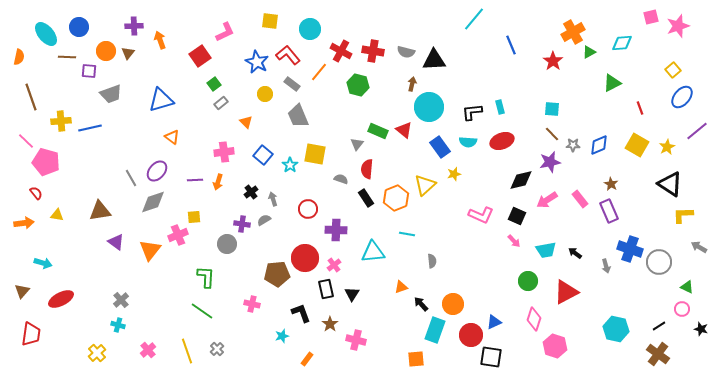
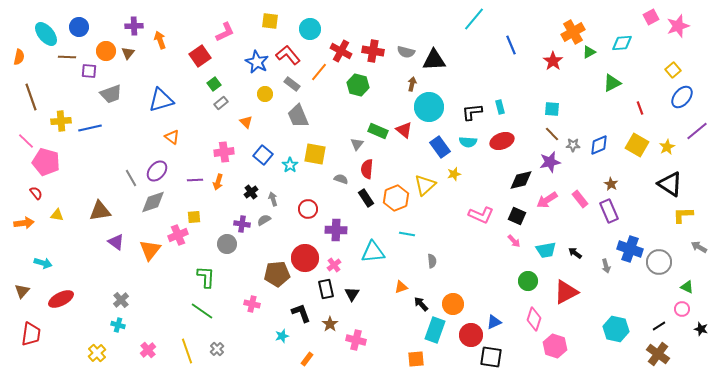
pink square at (651, 17): rotated 14 degrees counterclockwise
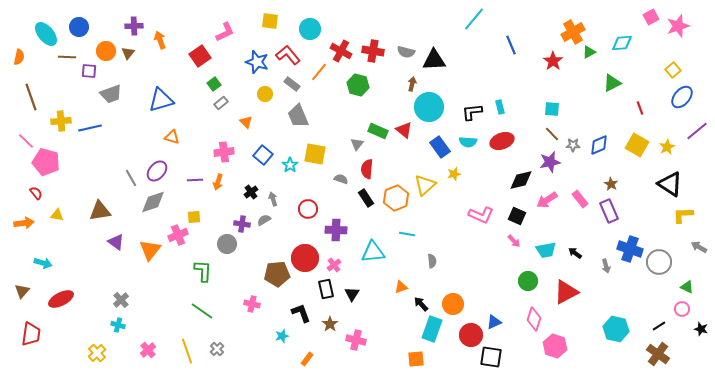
blue star at (257, 62): rotated 10 degrees counterclockwise
orange triangle at (172, 137): rotated 21 degrees counterclockwise
green L-shape at (206, 277): moved 3 px left, 6 px up
cyan rectangle at (435, 330): moved 3 px left, 1 px up
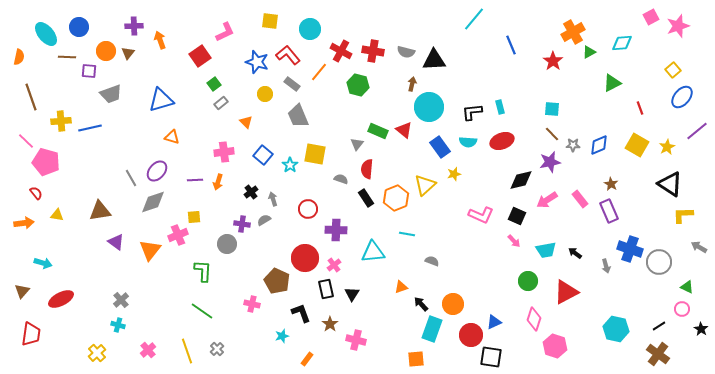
gray semicircle at (432, 261): rotated 64 degrees counterclockwise
brown pentagon at (277, 274): moved 7 px down; rotated 30 degrees clockwise
black star at (701, 329): rotated 16 degrees clockwise
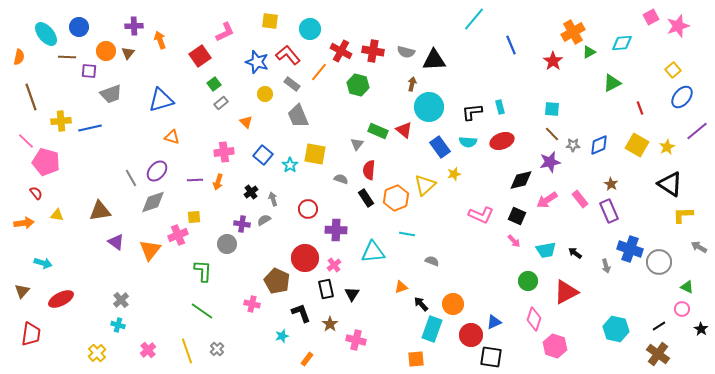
red semicircle at (367, 169): moved 2 px right, 1 px down
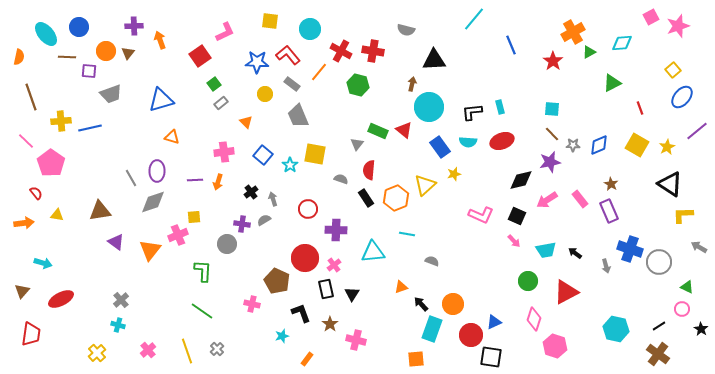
gray semicircle at (406, 52): moved 22 px up
blue star at (257, 62): rotated 15 degrees counterclockwise
pink pentagon at (46, 162): moved 5 px right, 1 px down; rotated 20 degrees clockwise
purple ellipse at (157, 171): rotated 40 degrees counterclockwise
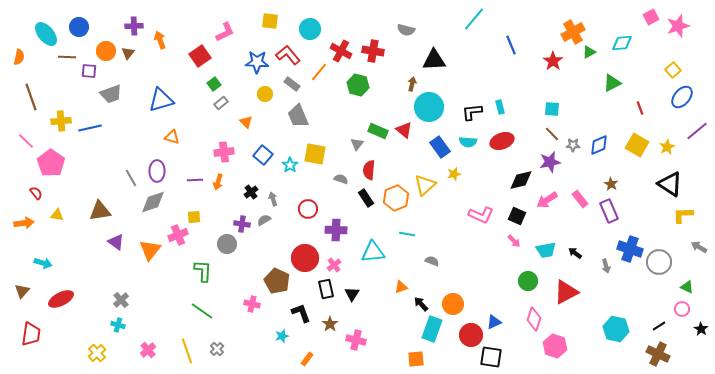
brown cross at (658, 354): rotated 10 degrees counterclockwise
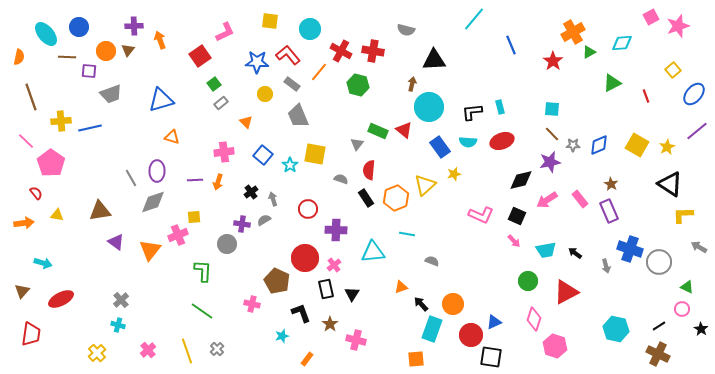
brown triangle at (128, 53): moved 3 px up
blue ellipse at (682, 97): moved 12 px right, 3 px up
red line at (640, 108): moved 6 px right, 12 px up
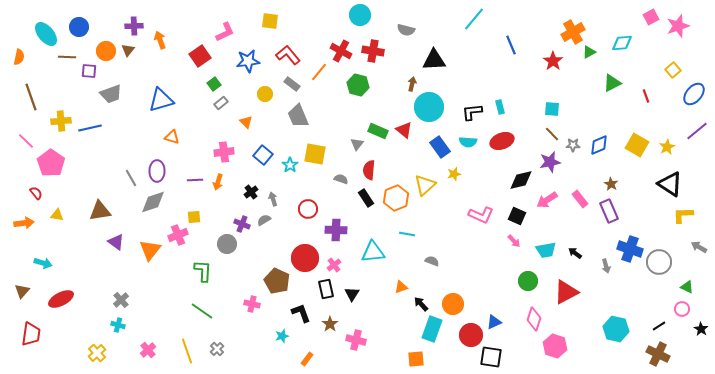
cyan circle at (310, 29): moved 50 px right, 14 px up
blue star at (257, 62): moved 9 px left, 1 px up; rotated 10 degrees counterclockwise
purple cross at (242, 224): rotated 14 degrees clockwise
